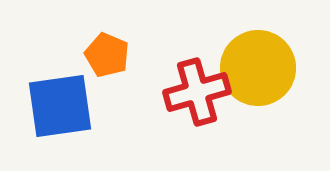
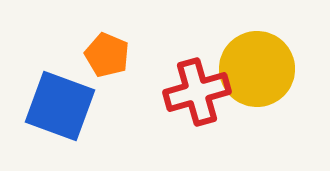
yellow circle: moved 1 px left, 1 px down
blue square: rotated 28 degrees clockwise
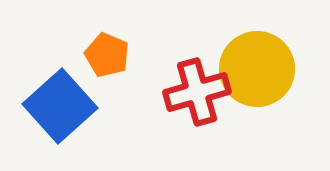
blue square: rotated 28 degrees clockwise
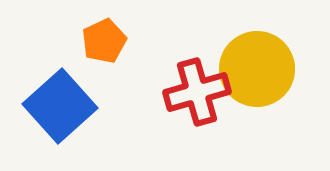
orange pentagon: moved 3 px left, 14 px up; rotated 24 degrees clockwise
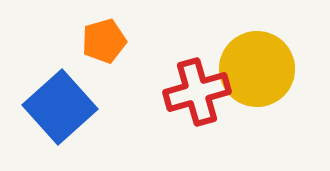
orange pentagon: rotated 9 degrees clockwise
blue square: moved 1 px down
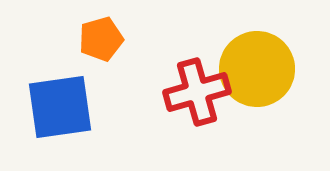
orange pentagon: moved 3 px left, 2 px up
blue square: rotated 34 degrees clockwise
